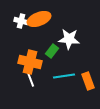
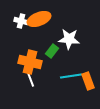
cyan line: moved 7 px right
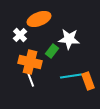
white cross: moved 1 px left, 14 px down; rotated 32 degrees clockwise
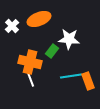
white cross: moved 8 px left, 9 px up
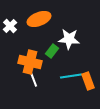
white cross: moved 2 px left
white line: moved 3 px right
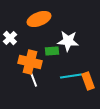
white cross: moved 12 px down
white star: moved 1 px left, 2 px down
green rectangle: rotated 48 degrees clockwise
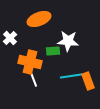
green rectangle: moved 1 px right
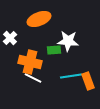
green rectangle: moved 1 px right, 1 px up
white line: rotated 42 degrees counterclockwise
